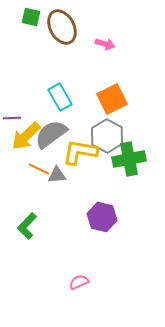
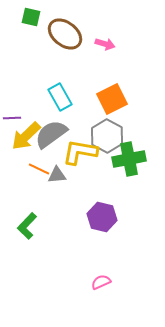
brown ellipse: moved 3 px right, 7 px down; rotated 24 degrees counterclockwise
pink semicircle: moved 22 px right
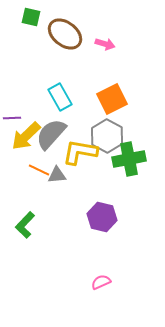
gray semicircle: rotated 12 degrees counterclockwise
orange line: moved 1 px down
green L-shape: moved 2 px left, 1 px up
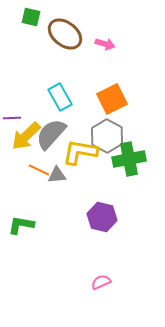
green L-shape: moved 4 px left; rotated 56 degrees clockwise
